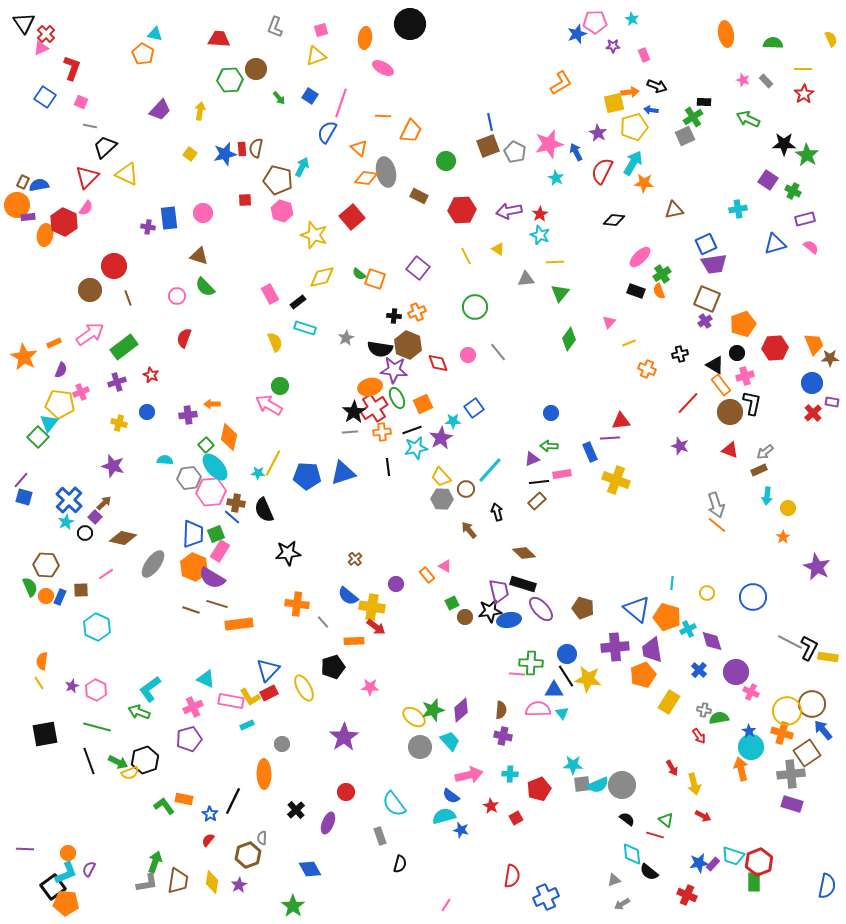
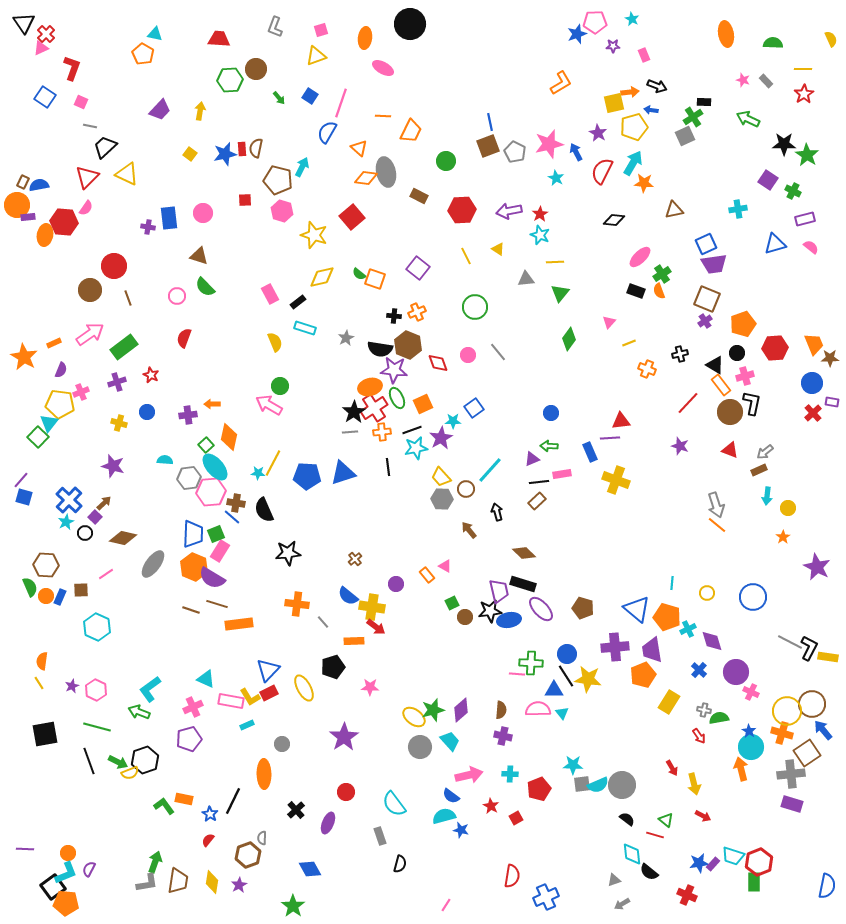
red hexagon at (64, 222): rotated 20 degrees counterclockwise
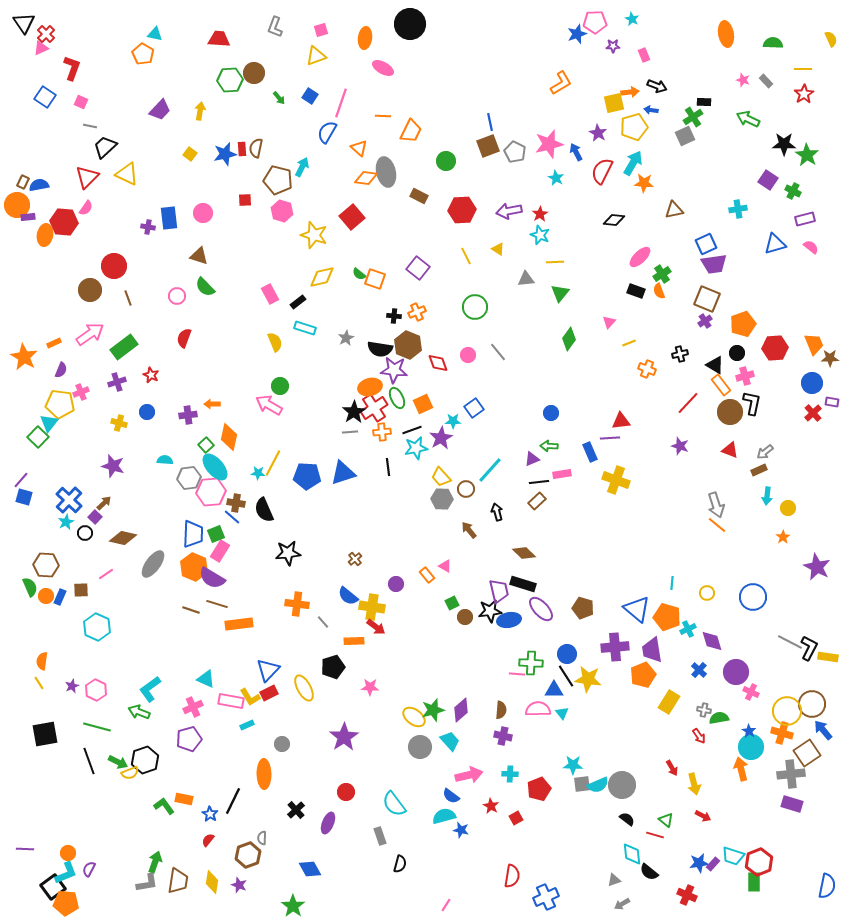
brown circle at (256, 69): moved 2 px left, 4 px down
purple star at (239, 885): rotated 21 degrees counterclockwise
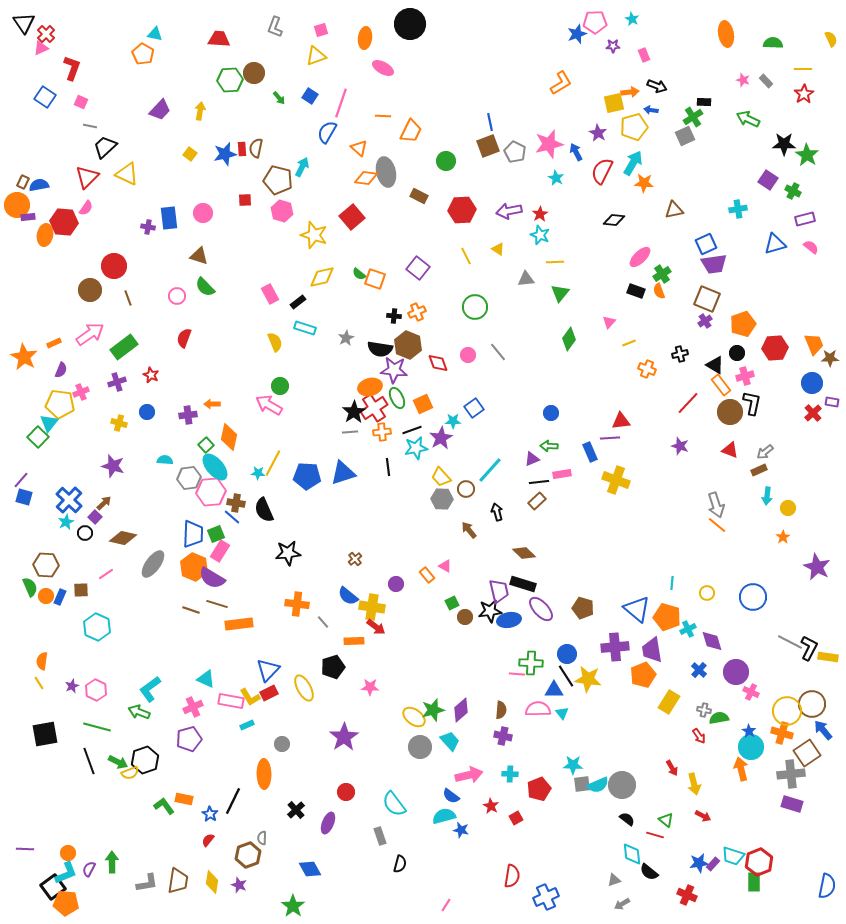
green arrow at (155, 862): moved 43 px left; rotated 20 degrees counterclockwise
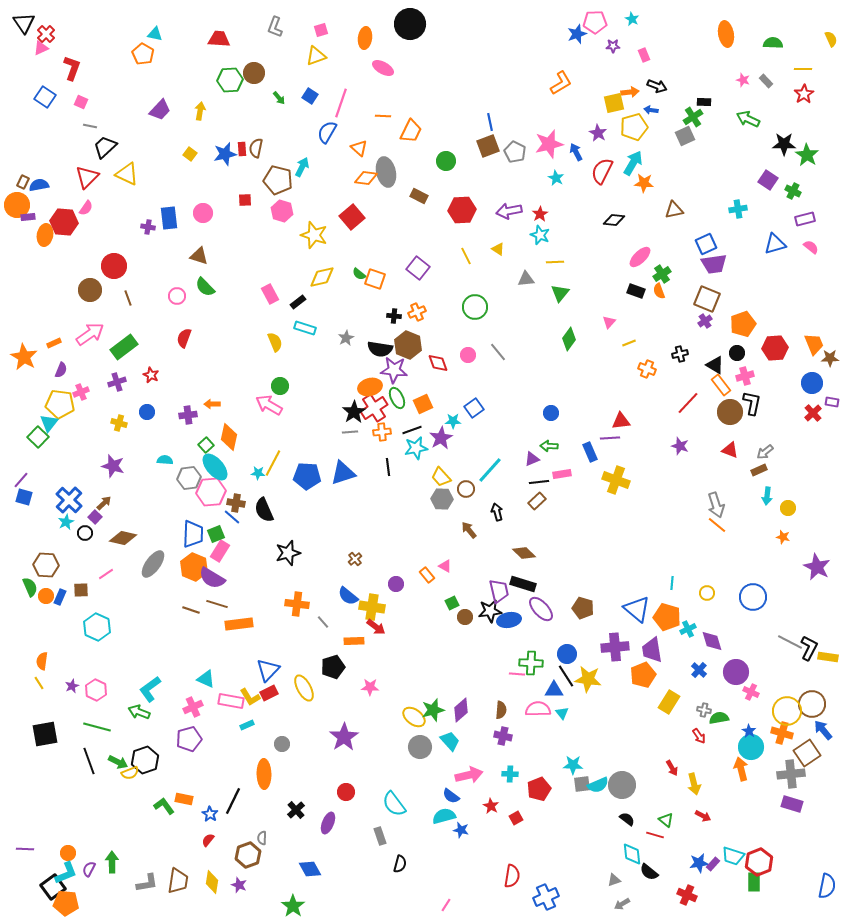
orange star at (783, 537): rotated 24 degrees counterclockwise
black star at (288, 553): rotated 10 degrees counterclockwise
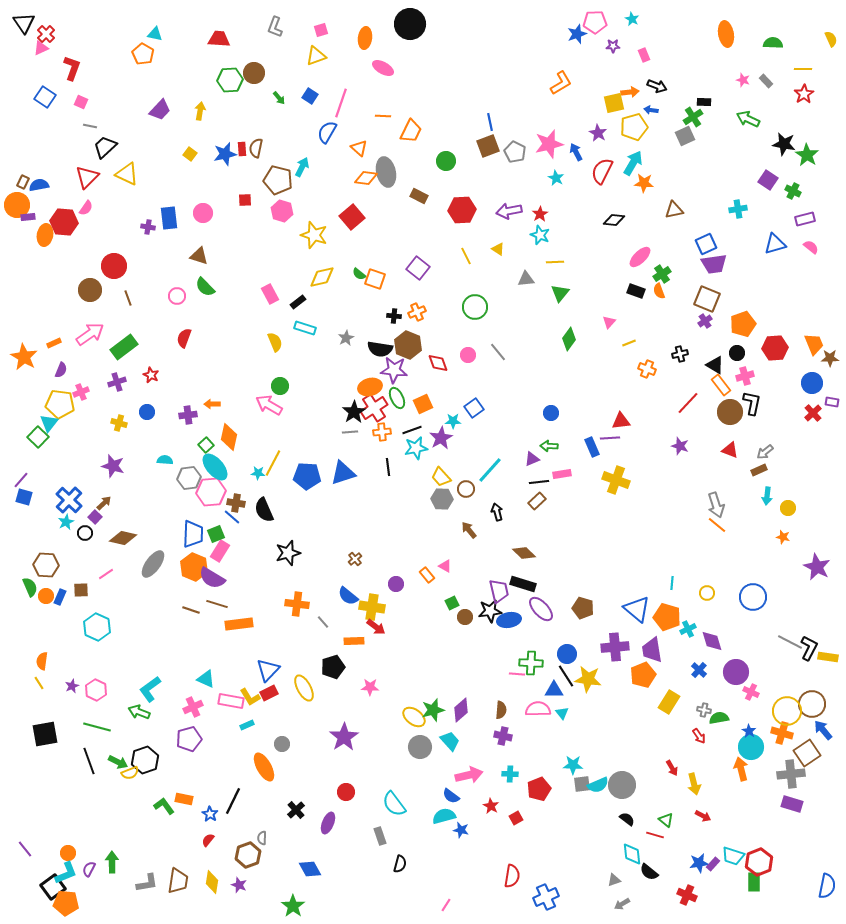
black star at (784, 144): rotated 10 degrees clockwise
blue rectangle at (590, 452): moved 2 px right, 5 px up
orange ellipse at (264, 774): moved 7 px up; rotated 28 degrees counterclockwise
purple line at (25, 849): rotated 48 degrees clockwise
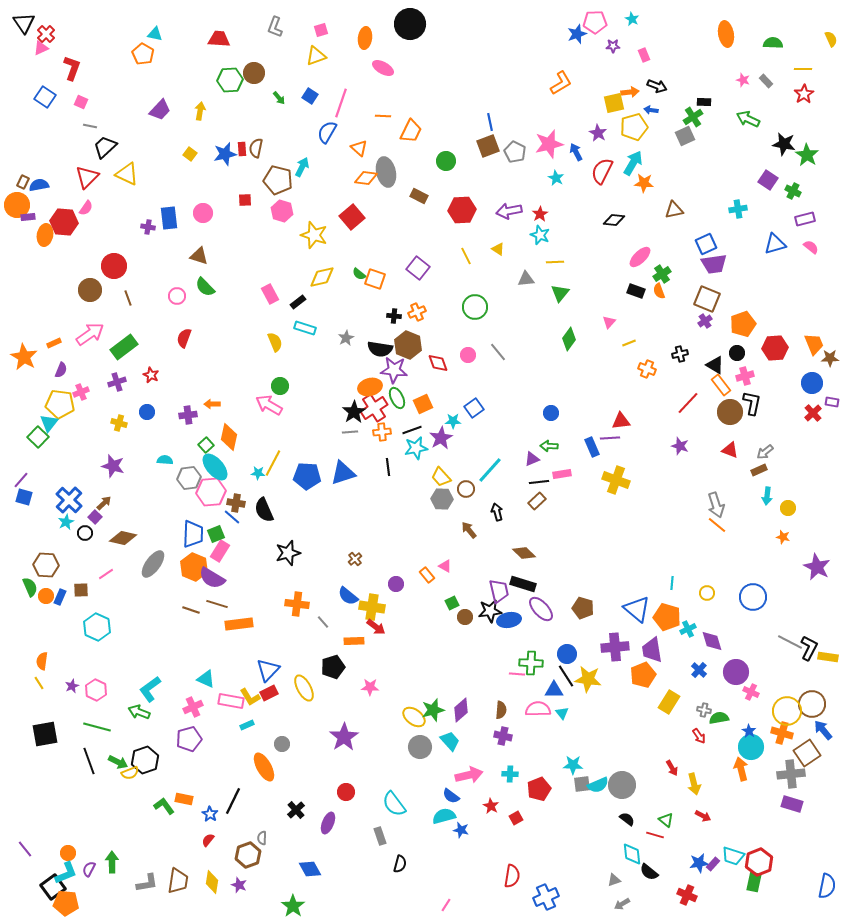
green rectangle at (754, 882): rotated 12 degrees clockwise
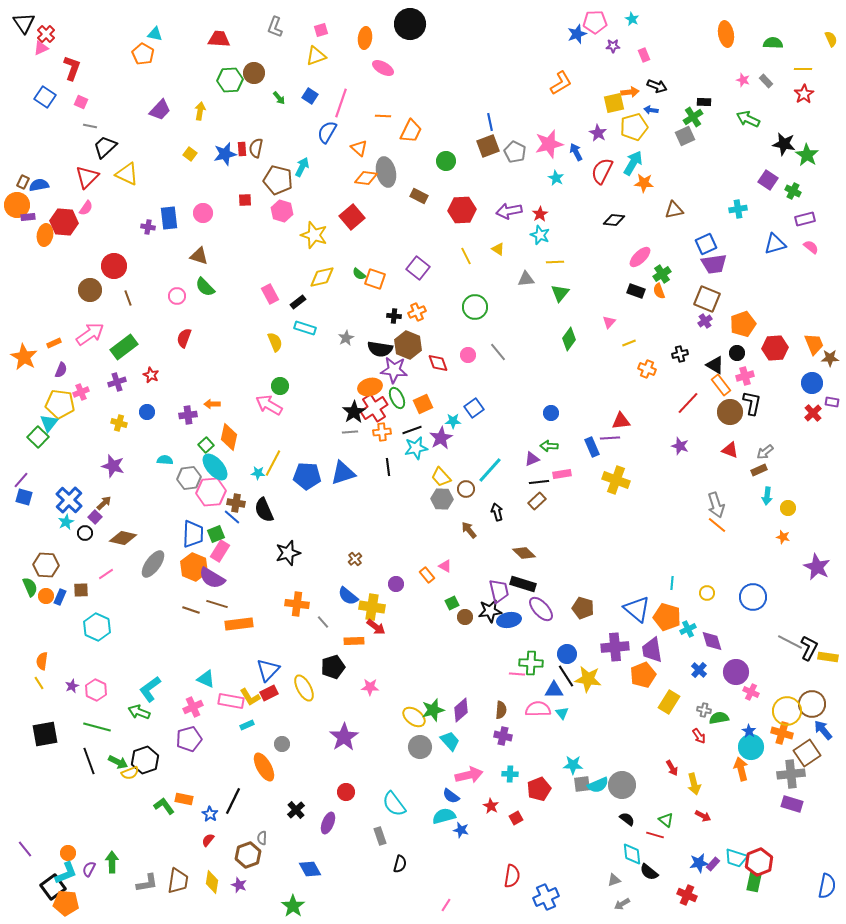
cyan trapezoid at (733, 856): moved 3 px right, 2 px down
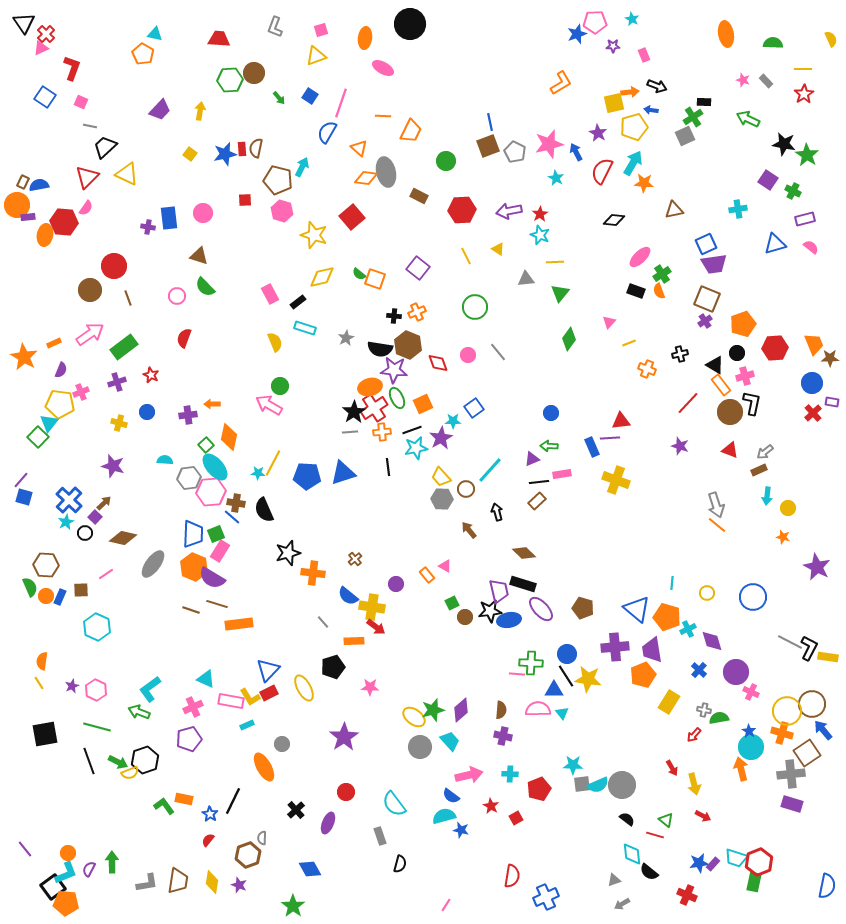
orange cross at (297, 604): moved 16 px right, 31 px up
red arrow at (699, 736): moved 5 px left, 1 px up; rotated 77 degrees clockwise
